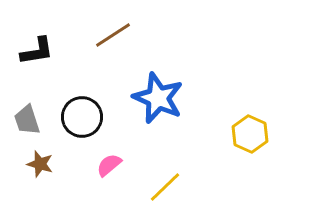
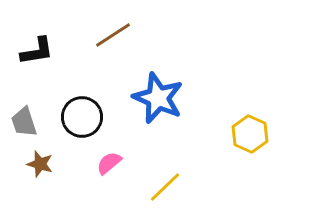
gray trapezoid: moved 3 px left, 2 px down
pink semicircle: moved 2 px up
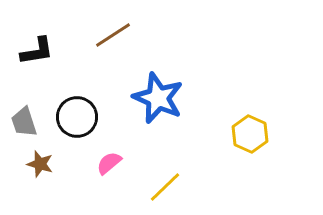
black circle: moved 5 px left
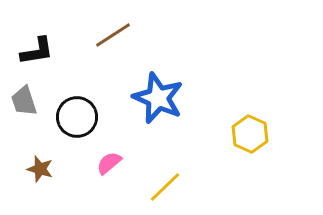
gray trapezoid: moved 21 px up
brown star: moved 5 px down
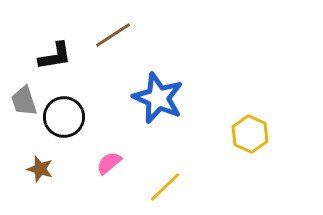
black L-shape: moved 18 px right, 5 px down
black circle: moved 13 px left
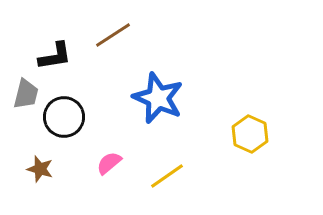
gray trapezoid: moved 2 px right, 7 px up; rotated 148 degrees counterclockwise
yellow line: moved 2 px right, 11 px up; rotated 9 degrees clockwise
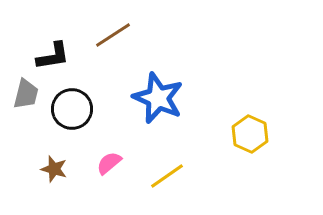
black L-shape: moved 2 px left
black circle: moved 8 px right, 8 px up
brown star: moved 14 px right
